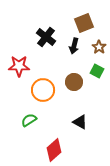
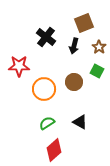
orange circle: moved 1 px right, 1 px up
green semicircle: moved 18 px right, 3 px down
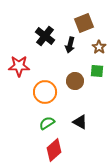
black cross: moved 1 px left, 1 px up
black arrow: moved 4 px left, 1 px up
green square: rotated 24 degrees counterclockwise
brown circle: moved 1 px right, 1 px up
orange circle: moved 1 px right, 3 px down
